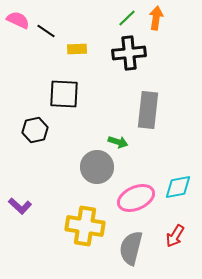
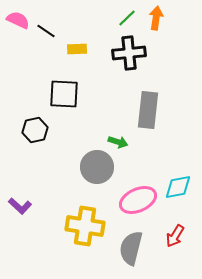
pink ellipse: moved 2 px right, 2 px down
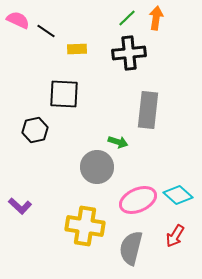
cyan diamond: moved 8 px down; rotated 52 degrees clockwise
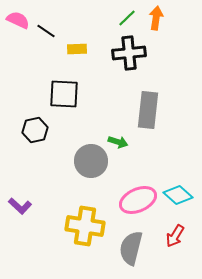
gray circle: moved 6 px left, 6 px up
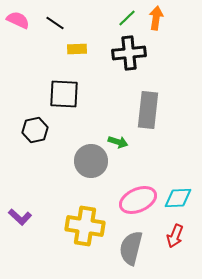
black line: moved 9 px right, 8 px up
cyan diamond: moved 3 px down; rotated 44 degrees counterclockwise
purple L-shape: moved 11 px down
red arrow: rotated 10 degrees counterclockwise
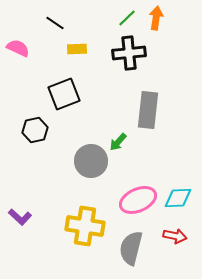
pink semicircle: moved 28 px down
black square: rotated 24 degrees counterclockwise
green arrow: rotated 114 degrees clockwise
red arrow: rotated 100 degrees counterclockwise
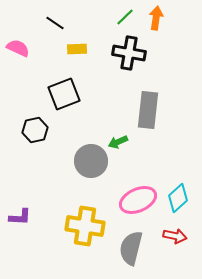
green line: moved 2 px left, 1 px up
black cross: rotated 16 degrees clockwise
green arrow: rotated 24 degrees clockwise
cyan diamond: rotated 40 degrees counterclockwise
purple L-shape: rotated 40 degrees counterclockwise
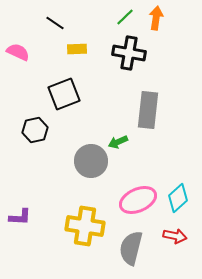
pink semicircle: moved 4 px down
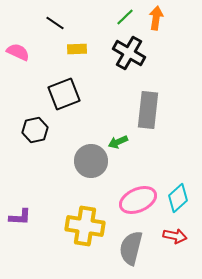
black cross: rotated 20 degrees clockwise
